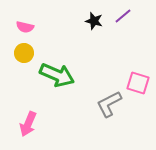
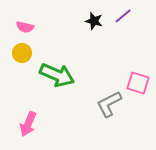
yellow circle: moved 2 px left
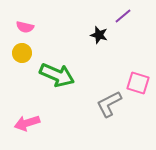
black star: moved 5 px right, 14 px down
pink arrow: moved 1 px left, 1 px up; rotated 50 degrees clockwise
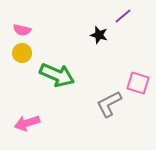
pink semicircle: moved 3 px left, 3 px down
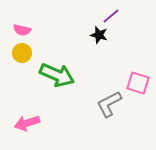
purple line: moved 12 px left
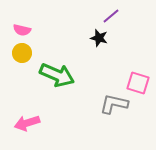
black star: moved 3 px down
gray L-shape: moved 5 px right; rotated 40 degrees clockwise
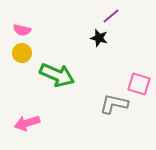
pink square: moved 1 px right, 1 px down
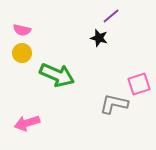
pink square: rotated 35 degrees counterclockwise
